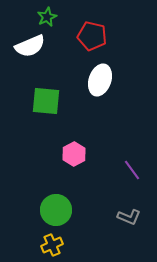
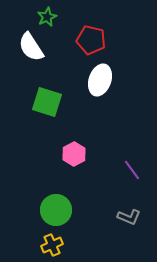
red pentagon: moved 1 px left, 4 px down
white semicircle: moved 1 px right, 1 px down; rotated 80 degrees clockwise
green square: moved 1 px right, 1 px down; rotated 12 degrees clockwise
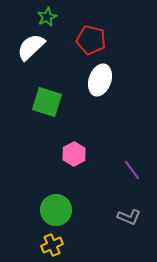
white semicircle: rotated 80 degrees clockwise
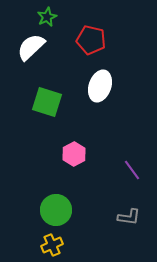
white ellipse: moved 6 px down
gray L-shape: rotated 15 degrees counterclockwise
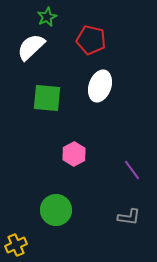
green square: moved 4 px up; rotated 12 degrees counterclockwise
yellow cross: moved 36 px left
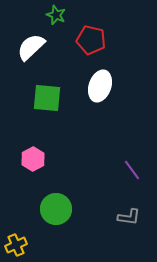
green star: moved 9 px right, 2 px up; rotated 24 degrees counterclockwise
pink hexagon: moved 41 px left, 5 px down
green circle: moved 1 px up
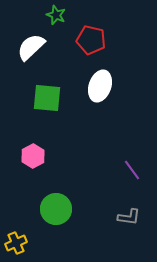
pink hexagon: moved 3 px up
yellow cross: moved 2 px up
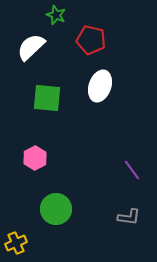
pink hexagon: moved 2 px right, 2 px down
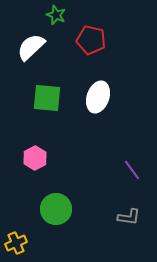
white ellipse: moved 2 px left, 11 px down
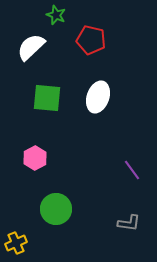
gray L-shape: moved 6 px down
